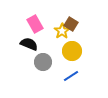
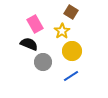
brown square: moved 12 px up
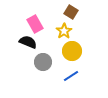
yellow star: moved 2 px right
black semicircle: moved 1 px left, 2 px up
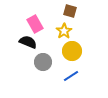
brown square: moved 1 px left, 1 px up; rotated 16 degrees counterclockwise
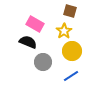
pink rectangle: rotated 30 degrees counterclockwise
